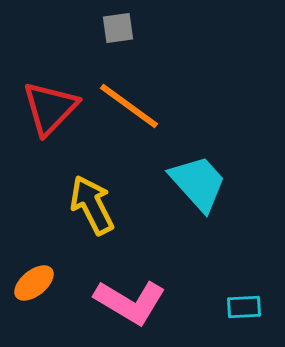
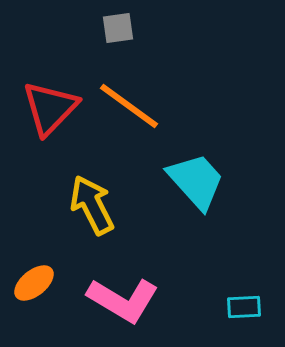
cyan trapezoid: moved 2 px left, 2 px up
pink L-shape: moved 7 px left, 2 px up
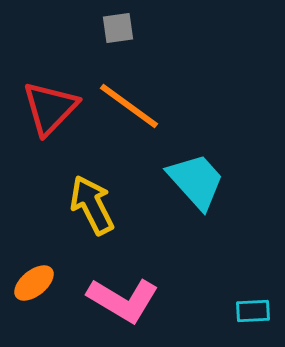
cyan rectangle: moved 9 px right, 4 px down
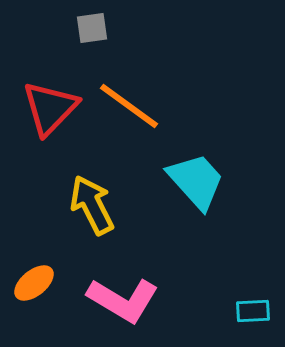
gray square: moved 26 px left
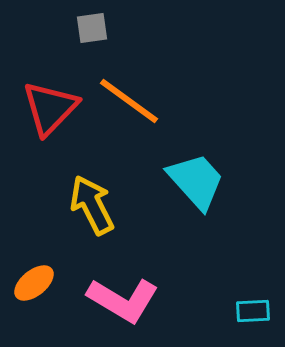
orange line: moved 5 px up
